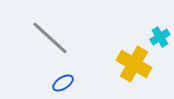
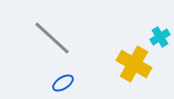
gray line: moved 2 px right
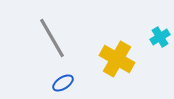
gray line: rotated 18 degrees clockwise
yellow cross: moved 17 px left, 5 px up
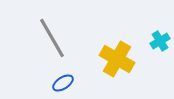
cyan cross: moved 4 px down
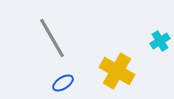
yellow cross: moved 12 px down
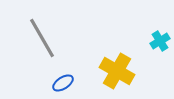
gray line: moved 10 px left
